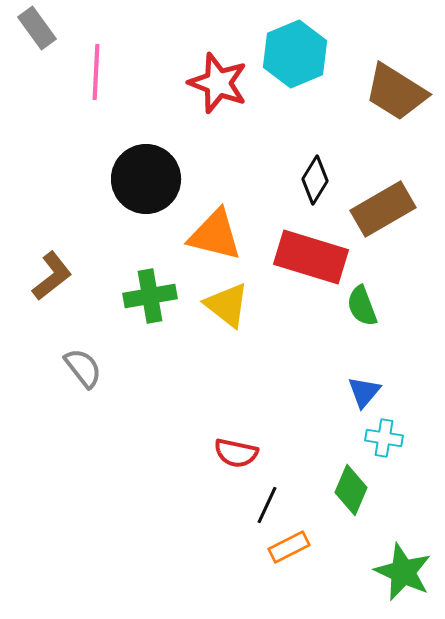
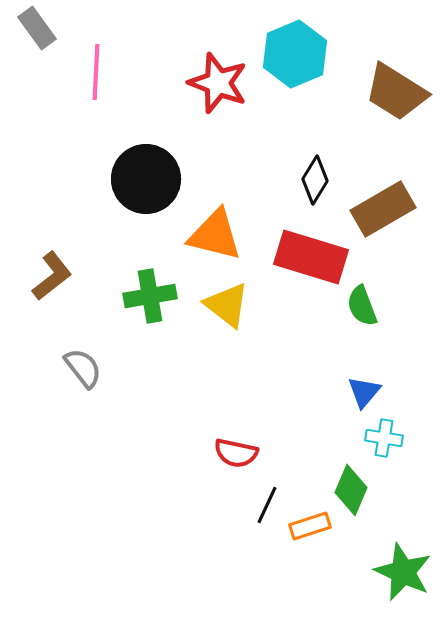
orange rectangle: moved 21 px right, 21 px up; rotated 9 degrees clockwise
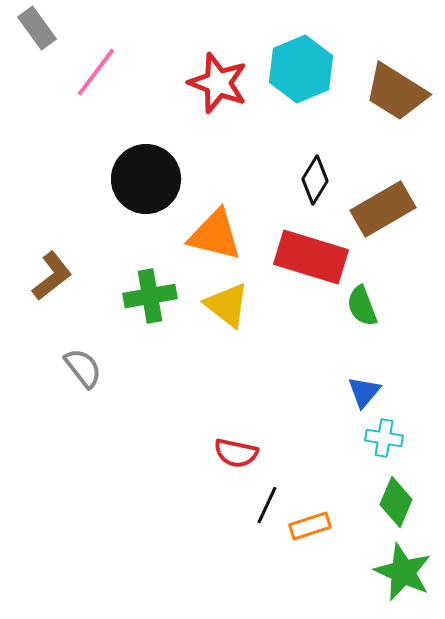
cyan hexagon: moved 6 px right, 15 px down
pink line: rotated 34 degrees clockwise
green diamond: moved 45 px right, 12 px down
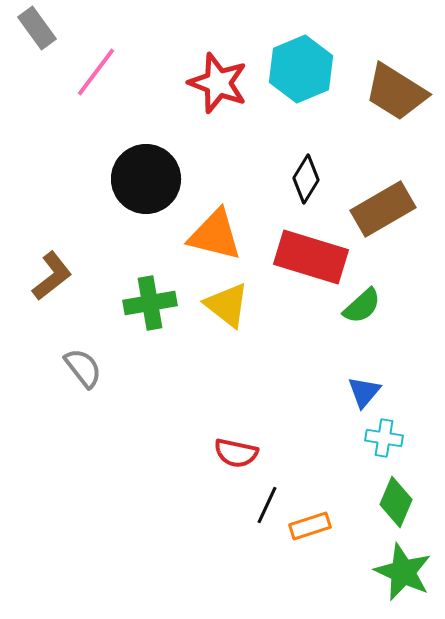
black diamond: moved 9 px left, 1 px up
green cross: moved 7 px down
green semicircle: rotated 111 degrees counterclockwise
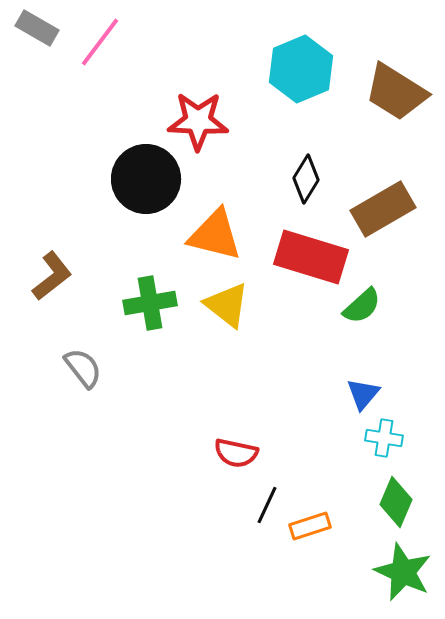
gray rectangle: rotated 24 degrees counterclockwise
pink line: moved 4 px right, 30 px up
red star: moved 20 px left, 38 px down; rotated 18 degrees counterclockwise
blue triangle: moved 1 px left, 2 px down
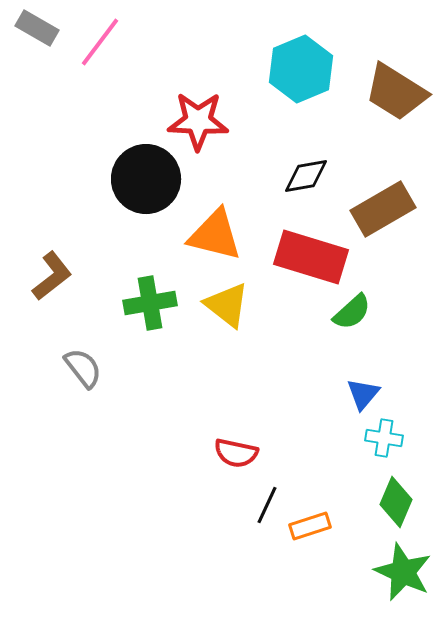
black diamond: moved 3 px up; rotated 48 degrees clockwise
green semicircle: moved 10 px left, 6 px down
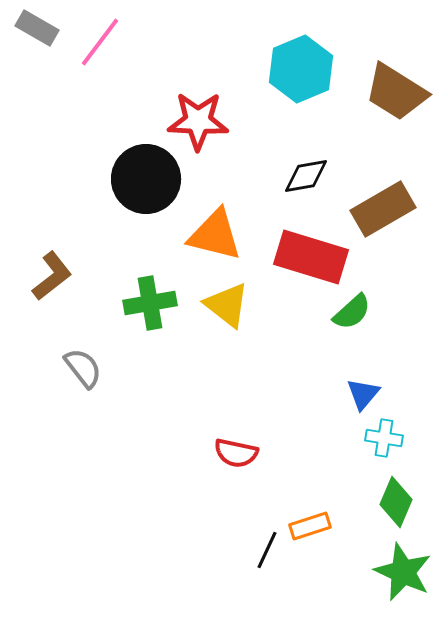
black line: moved 45 px down
